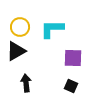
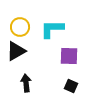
purple square: moved 4 px left, 2 px up
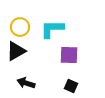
purple square: moved 1 px up
black arrow: rotated 66 degrees counterclockwise
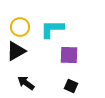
black arrow: rotated 18 degrees clockwise
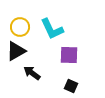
cyan L-shape: rotated 115 degrees counterclockwise
black arrow: moved 6 px right, 10 px up
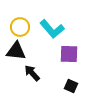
cyan L-shape: rotated 15 degrees counterclockwise
black triangle: rotated 35 degrees clockwise
purple square: moved 1 px up
black arrow: rotated 12 degrees clockwise
